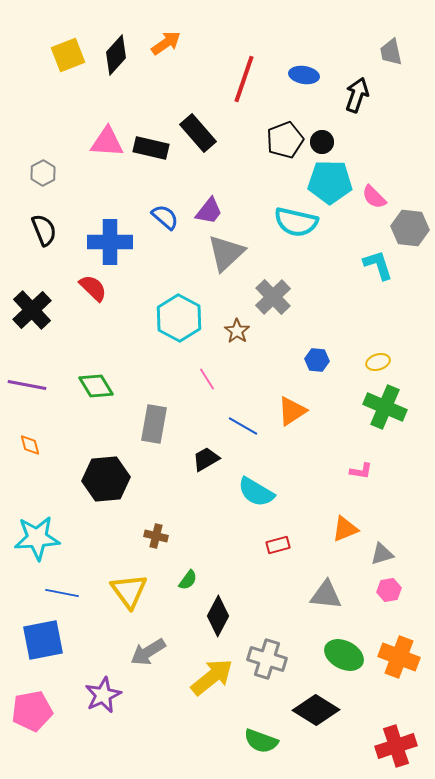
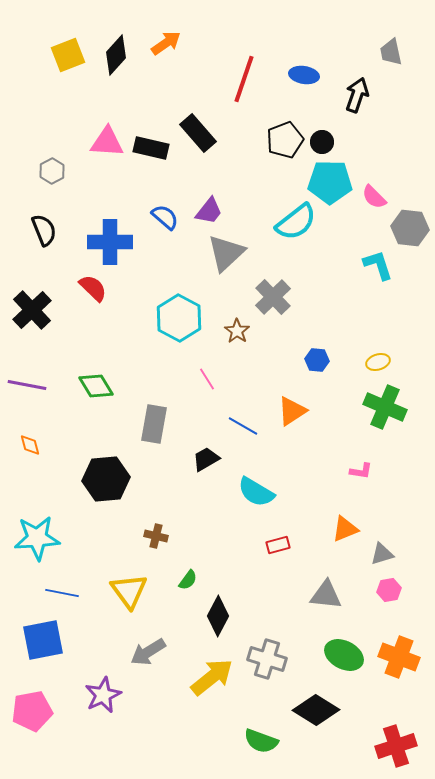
gray hexagon at (43, 173): moved 9 px right, 2 px up
cyan semicircle at (296, 222): rotated 51 degrees counterclockwise
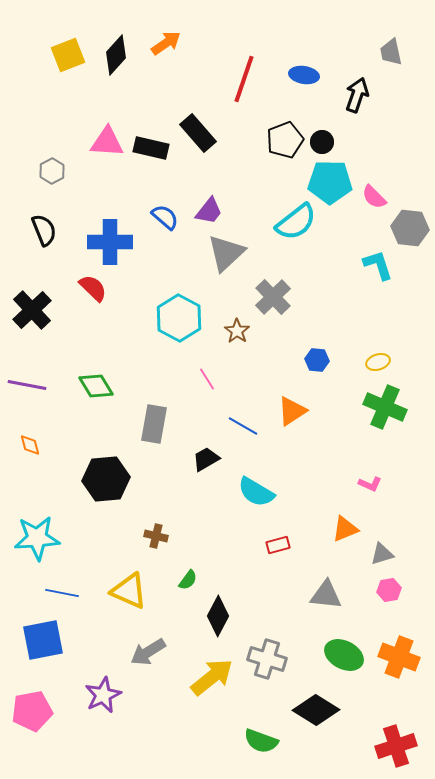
pink L-shape at (361, 471): moved 9 px right, 13 px down; rotated 15 degrees clockwise
yellow triangle at (129, 591): rotated 30 degrees counterclockwise
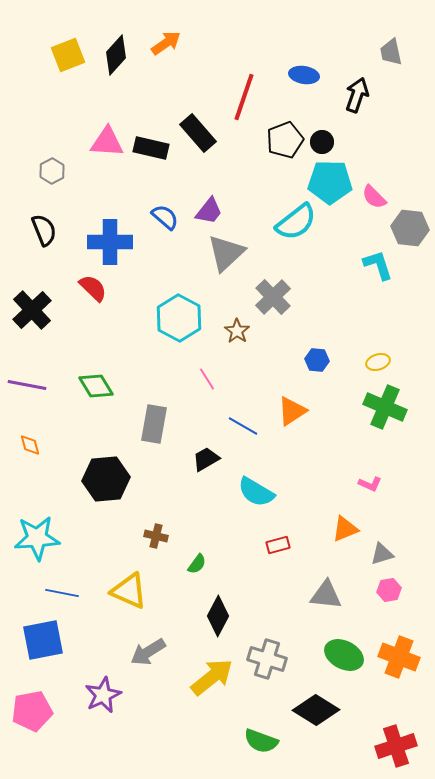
red line at (244, 79): moved 18 px down
green semicircle at (188, 580): moved 9 px right, 16 px up
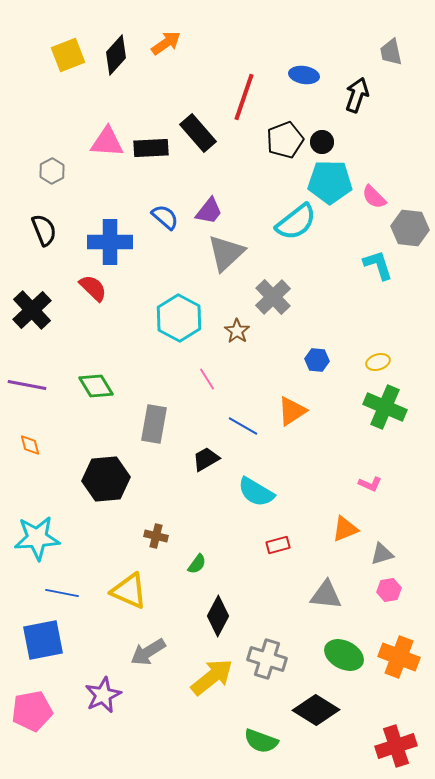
black rectangle at (151, 148): rotated 16 degrees counterclockwise
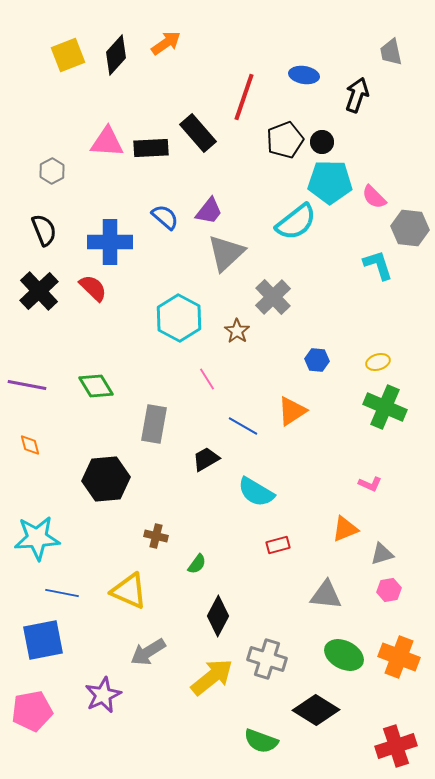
black cross at (32, 310): moved 7 px right, 19 px up
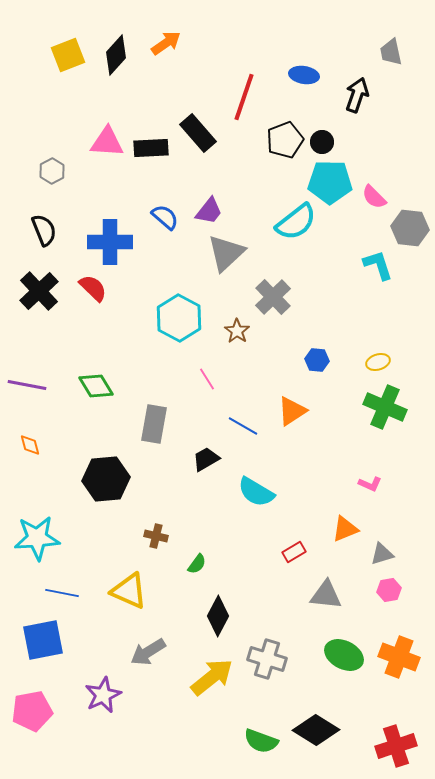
red rectangle at (278, 545): moved 16 px right, 7 px down; rotated 15 degrees counterclockwise
black diamond at (316, 710): moved 20 px down
